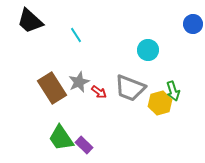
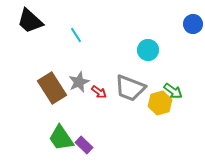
green arrow: rotated 36 degrees counterclockwise
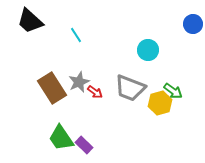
red arrow: moved 4 px left
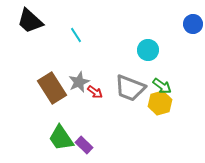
green arrow: moved 11 px left, 5 px up
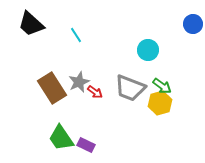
black trapezoid: moved 1 px right, 3 px down
purple rectangle: moved 2 px right; rotated 18 degrees counterclockwise
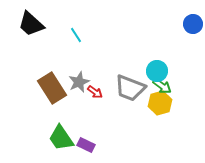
cyan circle: moved 9 px right, 21 px down
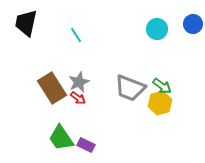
black trapezoid: moved 5 px left, 1 px up; rotated 60 degrees clockwise
cyan circle: moved 42 px up
red arrow: moved 17 px left, 6 px down
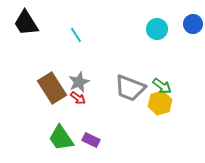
black trapezoid: rotated 44 degrees counterclockwise
purple rectangle: moved 5 px right, 5 px up
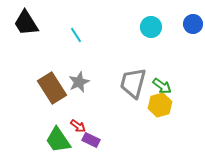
cyan circle: moved 6 px left, 2 px up
gray trapezoid: moved 3 px right, 5 px up; rotated 84 degrees clockwise
red arrow: moved 28 px down
yellow hexagon: moved 2 px down
green trapezoid: moved 3 px left, 2 px down
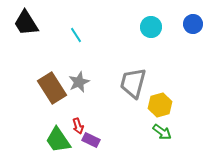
green arrow: moved 46 px down
red arrow: rotated 35 degrees clockwise
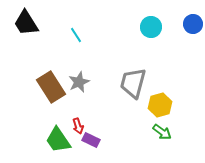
brown rectangle: moved 1 px left, 1 px up
